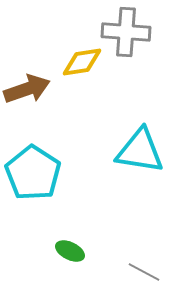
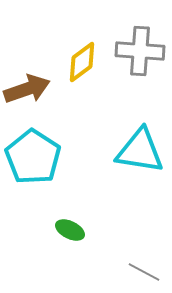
gray cross: moved 14 px right, 19 px down
yellow diamond: rotated 27 degrees counterclockwise
cyan pentagon: moved 16 px up
green ellipse: moved 21 px up
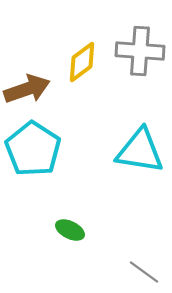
cyan pentagon: moved 8 px up
gray line: rotated 8 degrees clockwise
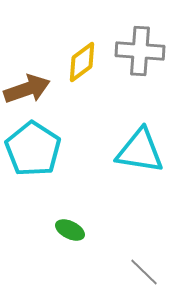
gray line: rotated 8 degrees clockwise
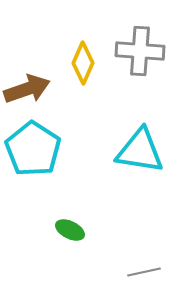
yellow diamond: moved 1 px right, 1 px down; rotated 30 degrees counterclockwise
gray line: rotated 56 degrees counterclockwise
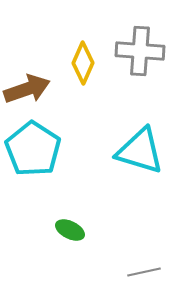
cyan triangle: rotated 8 degrees clockwise
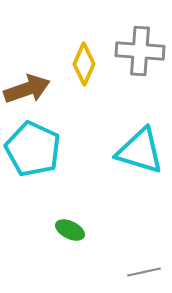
yellow diamond: moved 1 px right, 1 px down
cyan pentagon: rotated 8 degrees counterclockwise
